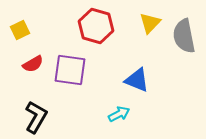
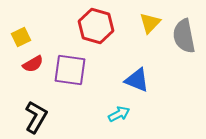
yellow square: moved 1 px right, 7 px down
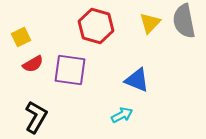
gray semicircle: moved 15 px up
cyan arrow: moved 3 px right, 1 px down
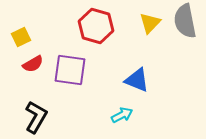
gray semicircle: moved 1 px right
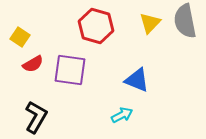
yellow square: moved 1 px left; rotated 30 degrees counterclockwise
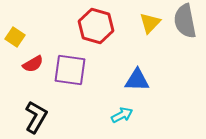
yellow square: moved 5 px left
blue triangle: rotated 20 degrees counterclockwise
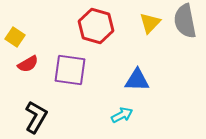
red semicircle: moved 5 px left
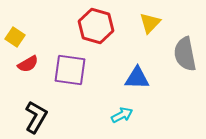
gray semicircle: moved 33 px down
blue triangle: moved 2 px up
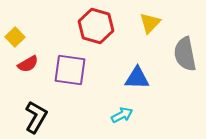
yellow square: rotated 12 degrees clockwise
